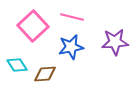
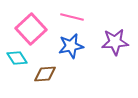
pink square: moved 2 px left, 3 px down
blue star: moved 1 px up
cyan diamond: moved 7 px up
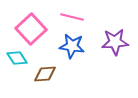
blue star: moved 1 px right; rotated 20 degrees clockwise
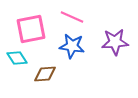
pink line: rotated 10 degrees clockwise
pink square: rotated 32 degrees clockwise
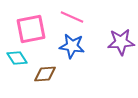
purple star: moved 6 px right
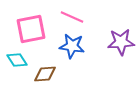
cyan diamond: moved 2 px down
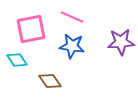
brown diamond: moved 5 px right, 7 px down; rotated 60 degrees clockwise
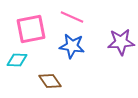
cyan diamond: rotated 55 degrees counterclockwise
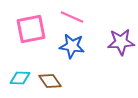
cyan diamond: moved 3 px right, 18 px down
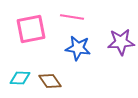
pink line: rotated 15 degrees counterclockwise
blue star: moved 6 px right, 2 px down
